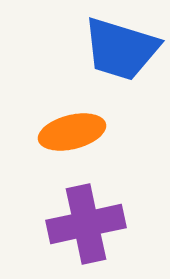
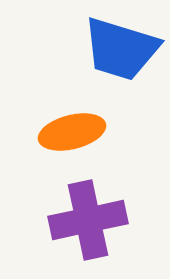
purple cross: moved 2 px right, 4 px up
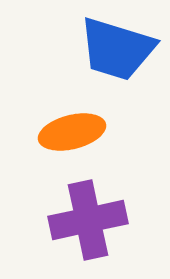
blue trapezoid: moved 4 px left
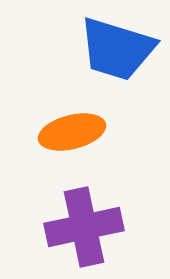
purple cross: moved 4 px left, 7 px down
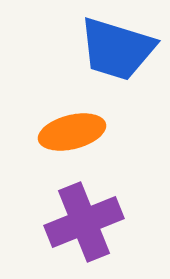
purple cross: moved 5 px up; rotated 10 degrees counterclockwise
